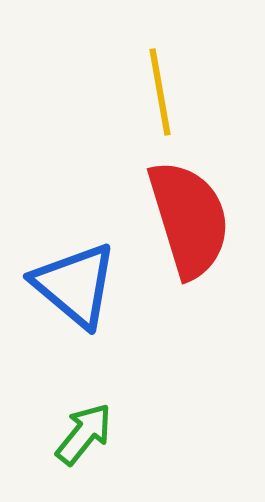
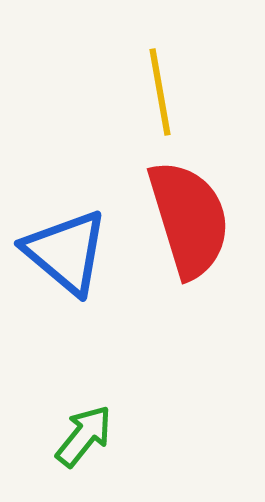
blue triangle: moved 9 px left, 33 px up
green arrow: moved 2 px down
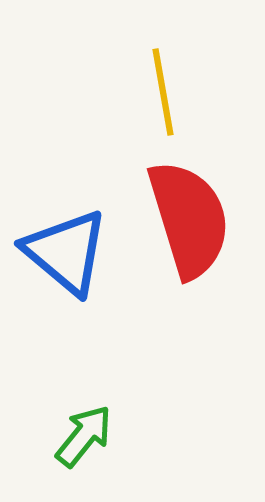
yellow line: moved 3 px right
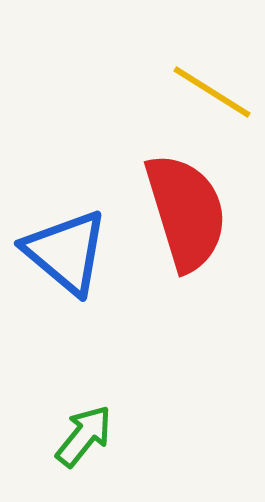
yellow line: moved 49 px right; rotated 48 degrees counterclockwise
red semicircle: moved 3 px left, 7 px up
